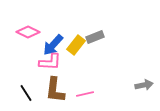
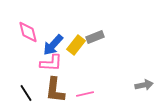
pink diamond: rotated 50 degrees clockwise
pink L-shape: moved 1 px right, 1 px down
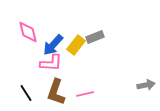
gray arrow: moved 2 px right
brown L-shape: moved 1 px right, 2 px down; rotated 12 degrees clockwise
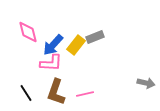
gray arrow: moved 2 px up; rotated 24 degrees clockwise
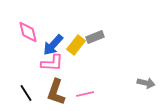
pink L-shape: moved 1 px right
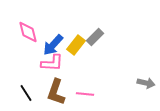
gray rectangle: rotated 24 degrees counterclockwise
pink line: rotated 18 degrees clockwise
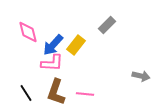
gray rectangle: moved 12 px right, 12 px up
gray arrow: moved 5 px left, 7 px up
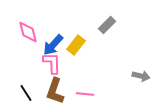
pink L-shape: rotated 95 degrees counterclockwise
brown L-shape: moved 1 px left, 1 px up
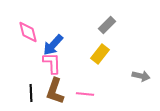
yellow rectangle: moved 24 px right, 9 px down
black line: moved 5 px right; rotated 30 degrees clockwise
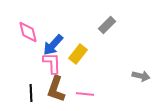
yellow rectangle: moved 22 px left
brown L-shape: moved 1 px right, 2 px up
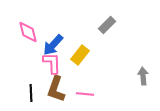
yellow rectangle: moved 2 px right, 1 px down
gray arrow: moved 2 px right; rotated 108 degrees counterclockwise
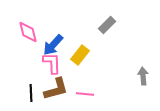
brown L-shape: rotated 124 degrees counterclockwise
